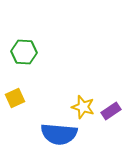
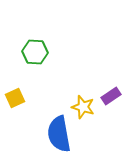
green hexagon: moved 11 px right
purple rectangle: moved 15 px up
blue semicircle: rotated 75 degrees clockwise
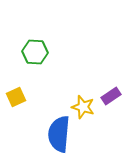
yellow square: moved 1 px right, 1 px up
blue semicircle: rotated 15 degrees clockwise
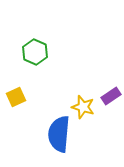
green hexagon: rotated 20 degrees clockwise
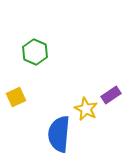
purple rectangle: moved 1 px up
yellow star: moved 3 px right, 2 px down; rotated 10 degrees clockwise
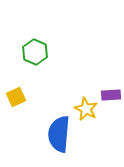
purple rectangle: rotated 30 degrees clockwise
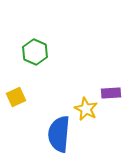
purple rectangle: moved 2 px up
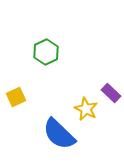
green hexagon: moved 11 px right; rotated 10 degrees clockwise
purple rectangle: rotated 48 degrees clockwise
blue semicircle: rotated 51 degrees counterclockwise
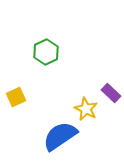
blue semicircle: moved 1 px right, 2 px down; rotated 102 degrees clockwise
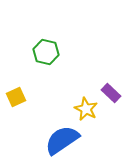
green hexagon: rotated 20 degrees counterclockwise
blue semicircle: moved 2 px right, 4 px down
